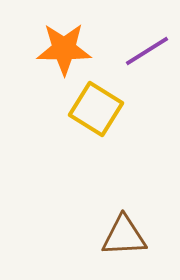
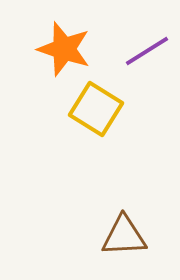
orange star: rotated 18 degrees clockwise
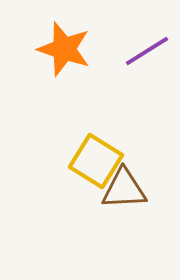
yellow square: moved 52 px down
brown triangle: moved 47 px up
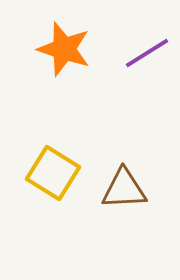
purple line: moved 2 px down
yellow square: moved 43 px left, 12 px down
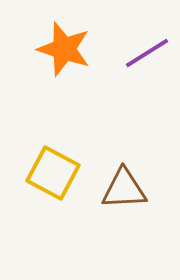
yellow square: rotated 4 degrees counterclockwise
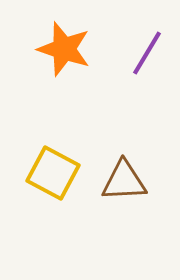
purple line: rotated 27 degrees counterclockwise
brown triangle: moved 8 px up
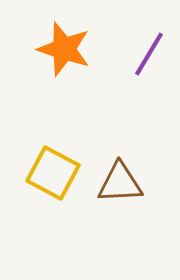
purple line: moved 2 px right, 1 px down
brown triangle: moved 4 px left, 2 px down
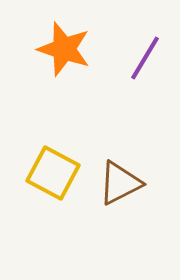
purple line: moved 4 px left, 4 px down
brown triangle: rotated 24 degrees counterclockwise
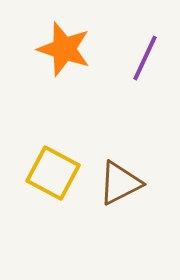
purple line: rotated 6 degrees counterclockwise
